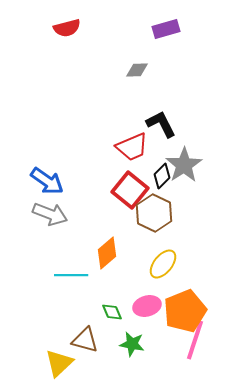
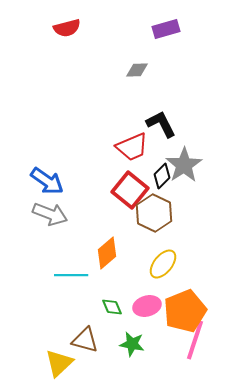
green diamond: moved 5 px up
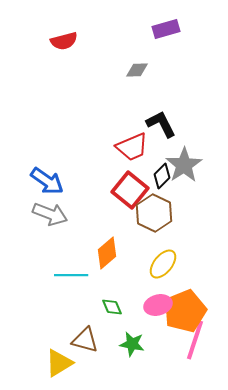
red semicircle: moved 3 px left, 13 px down
pink ellipse: moved 11 px right, 1 px up
yellow triangle: rotated 12 degrees clockwise
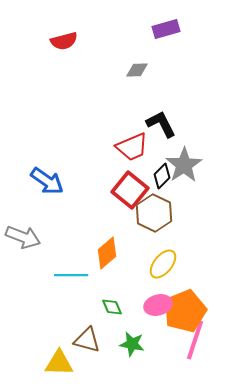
gray arrow: moved 27 px left, 23 px down
brown triangle: moved 2 px right
yellow triangle: rotated 32 degrees clockwise
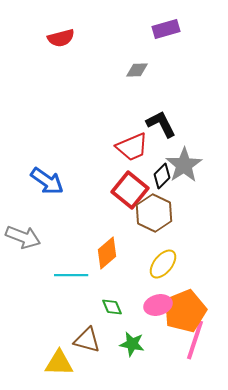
red semicircle: moved 3 px left, 3 px up
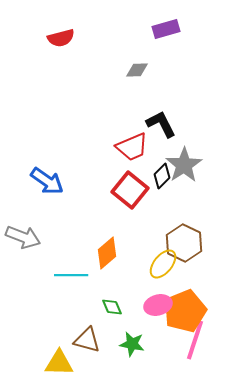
brown hexagon: moved 30 px right, 30 px down
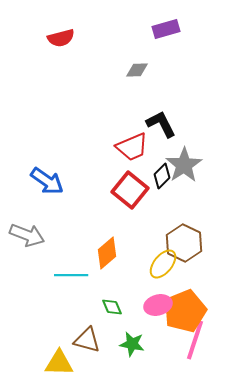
gray arrow: moved 4 px right, 2 px up
